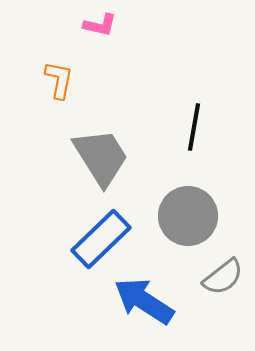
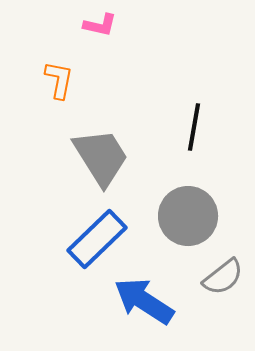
blue rectangle: moved 4 px left
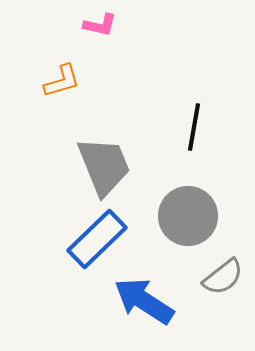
orange L-shape: moved 3 px right, 1 px down; rotated 63 degrees clockwise
gray trapezoid: moved 3 px right, 9 px down; rotated 10 degrees clockwise
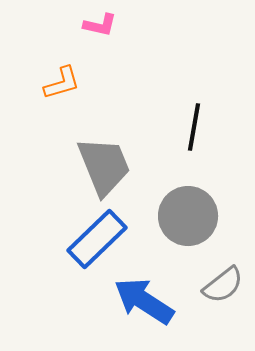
orange L-shape: moved 2 px down
gray semicircle: moved 8 px down
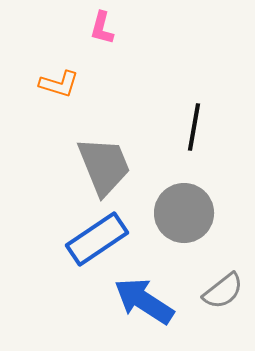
pink L-shape: moved 2 px right, 3 px down; rotated 92 degrees clockwise
orange L-shape: moved 3 px left, 1 px down; rotated 33 degrees clockwise
gray circle: moved 4 px left, 3 px up
blue rectangle: rotated 10 degrees clockwise
gray semicircle: moved 6 px down
